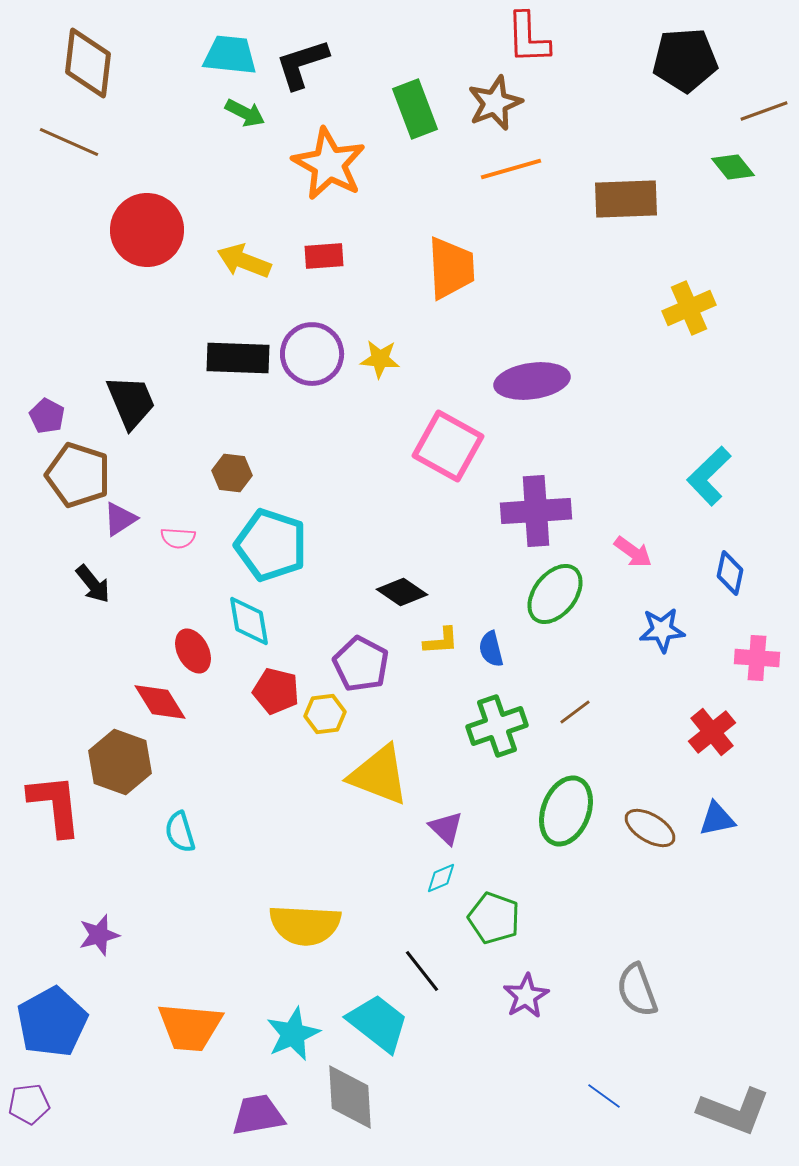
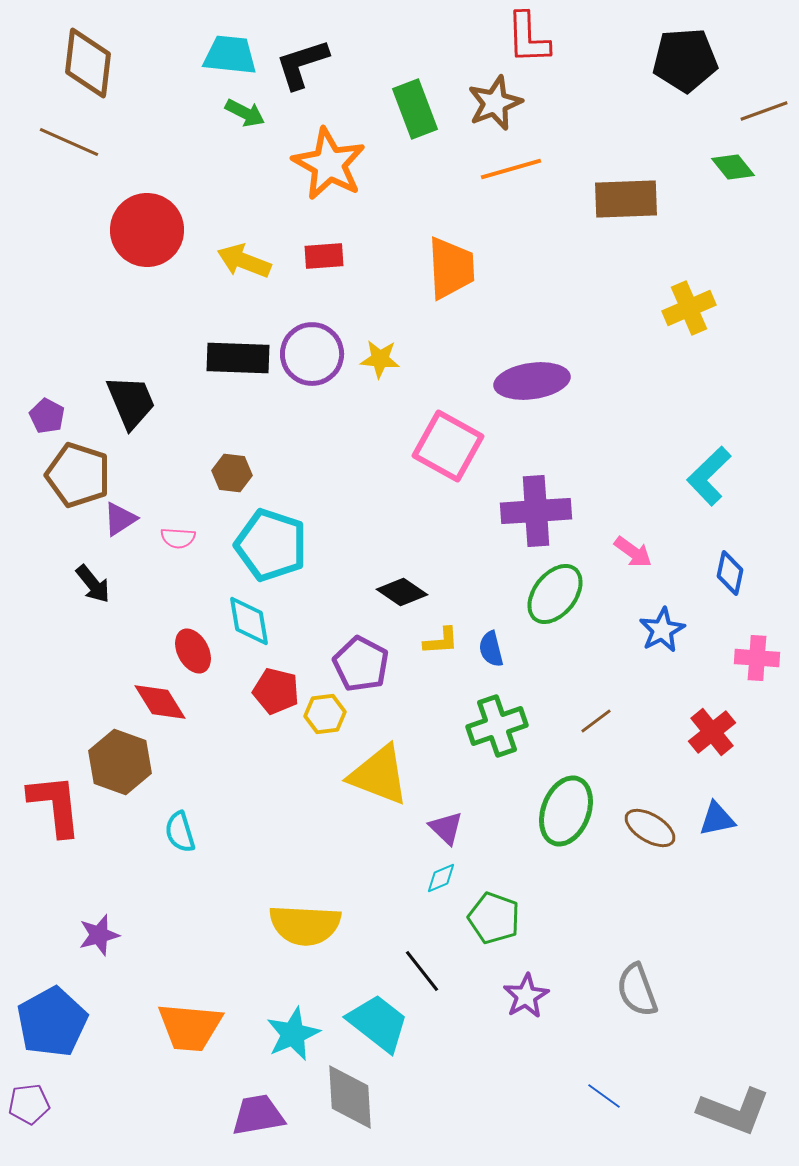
blue star at (662, 630): rotated 24 degrees counterclockwise
brown line at (575, 712): moved 21 px right, 9 px down
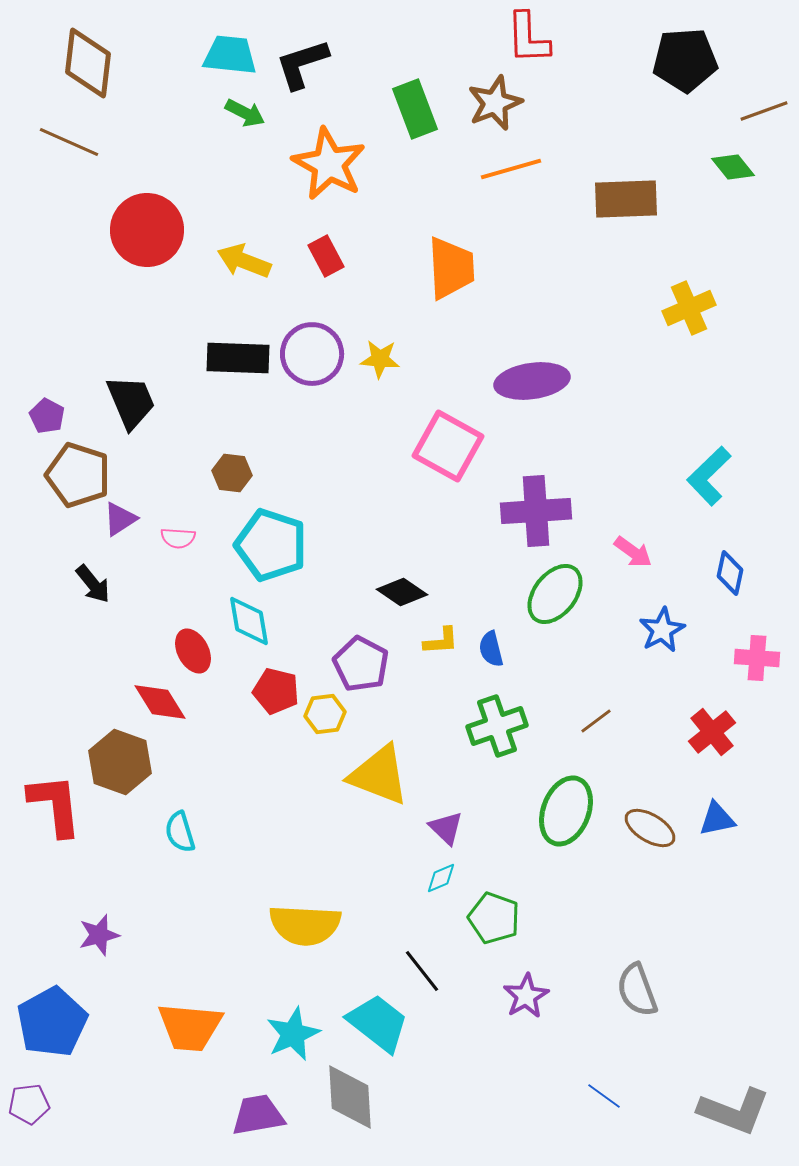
red rectangle at (324, 256): moved 2 px right; rotated 66 degrees clockwise
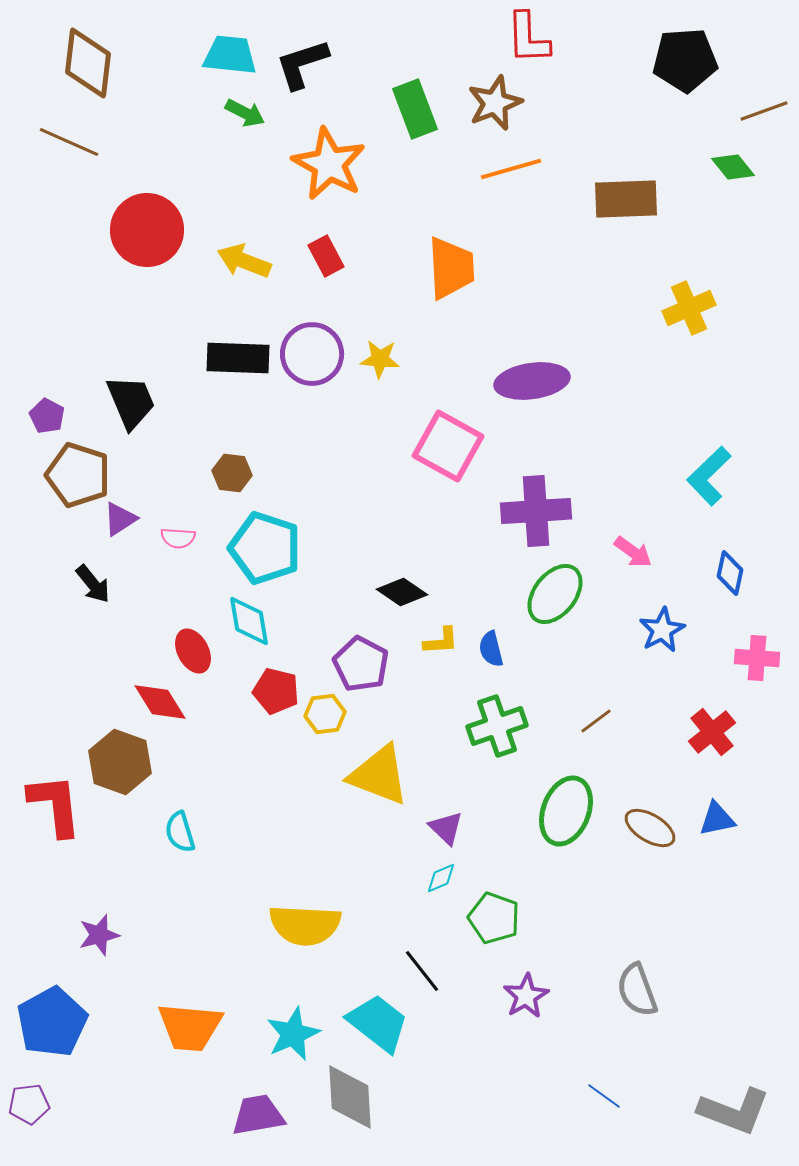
cyan pentagon at (271, 545): moved 6 px left, 3 px down
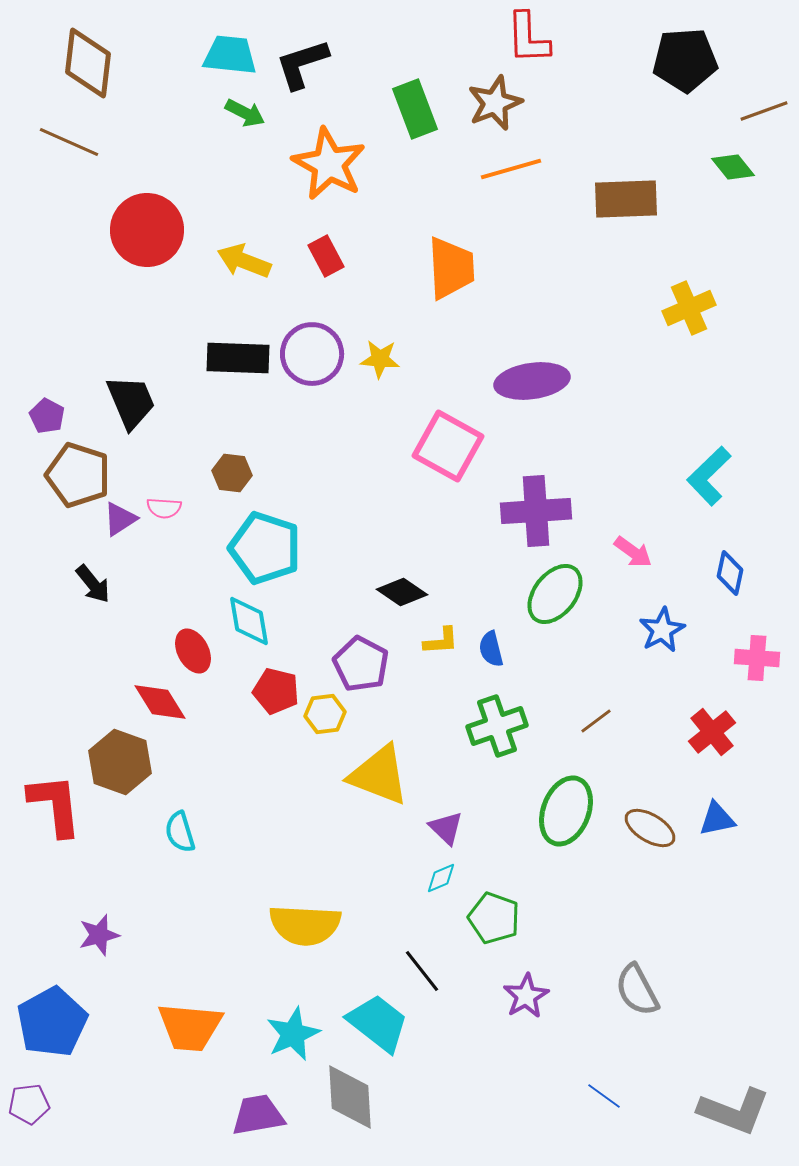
pink semicircle at (178, 538): moved 14 px left, 30 px up
gray semicircle at (637, 990): rotated 8 degrees counterclockwise
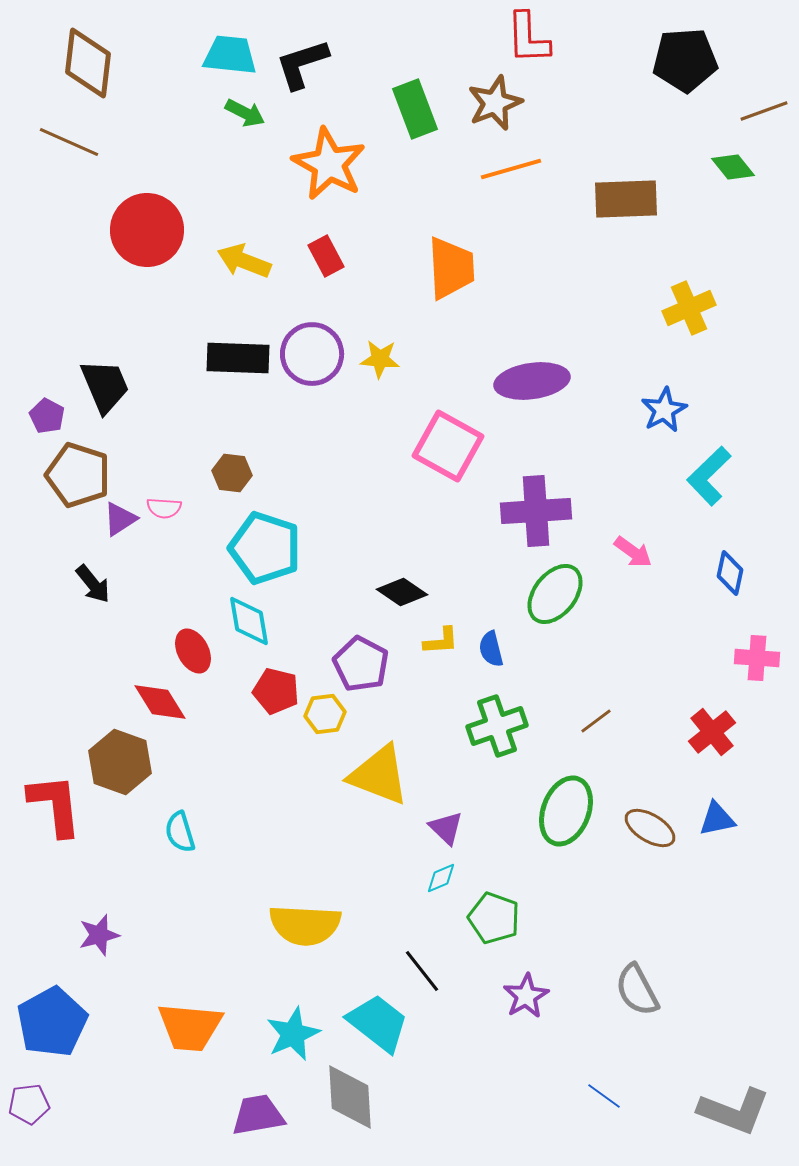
black trapezoid at (131, 402): moved 26 px left, 16 px up
blue star at (662, 630): moved 2 px right, 220 px up
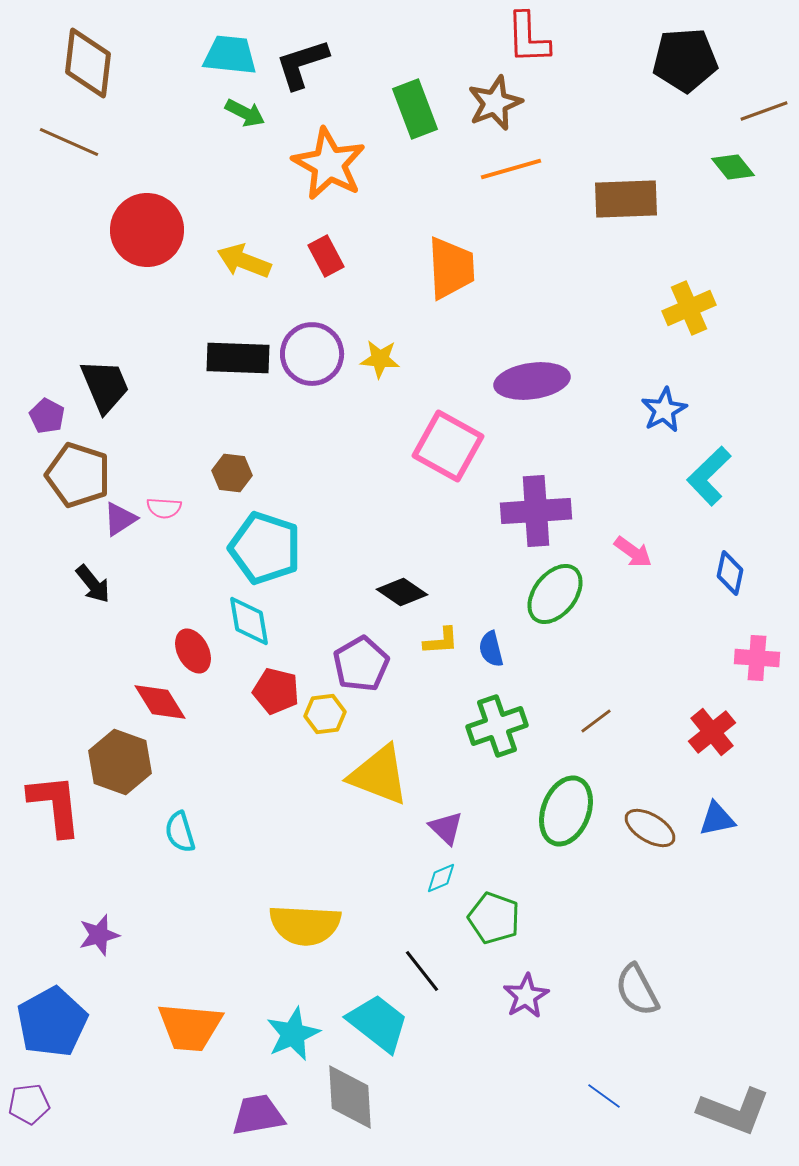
purple pentagon at (361, 664): rotated 14 degrees clockwise
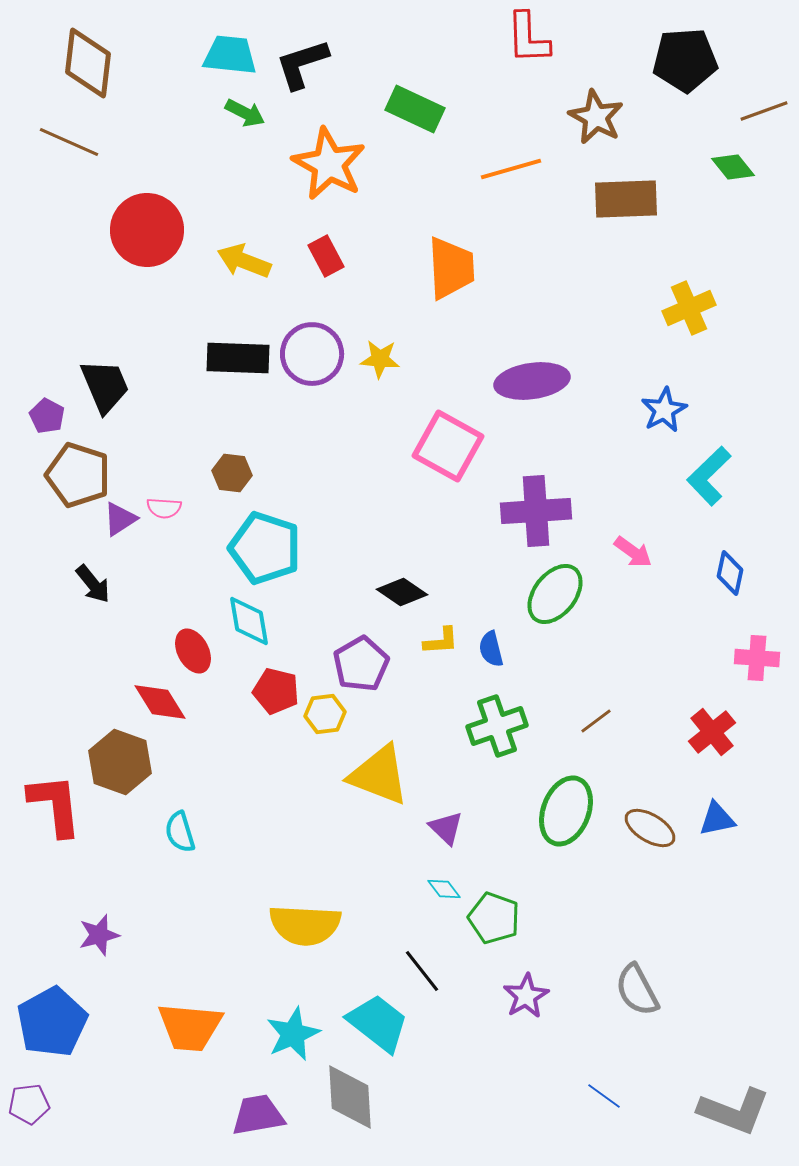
brown star at (495, 103): moved 101 px right, 14 px down; rotated 22 degrees counterclockwise
green rectangle at (415, 109): rotated 44 degrees counterclockwise
cyan diamond at (441, 878): moved 3 px right, 11 px down; rotated 76 degrees clockwise
